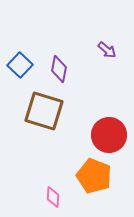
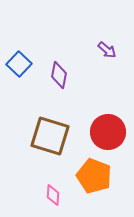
blue square: moved 1 px left, 1 px up
purple diamond: moved 6 px down
brown square: moved 6 px right, 25 px down
red circle: moved 1 px left, 3 px up
pink diamond: moved 2 px up
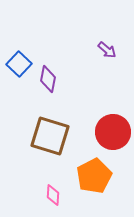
purple diamond: moved 11 px left, 4 px down
red circle: moved 5 px right
orange pentagon: rotated 24 degrees clockwise
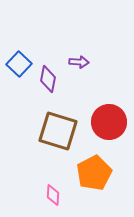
purple arrow: moved 28 px left, 12 px down; rotated 36 degrees counterclockwise
red circle: moved 4 px left, 10 px up
brown square: moved 8 px right, 5 px up
orange pentagon: moved 3 px up
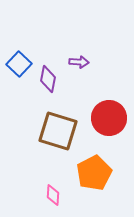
red circle: moved 4 px up
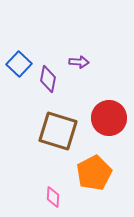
pink diamond: moved 2 px down
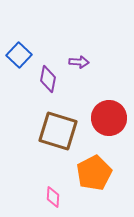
blue square: moved 9 px up
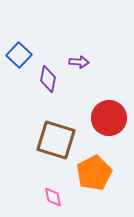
brown square: moved 2 px left, 9 px down
pink diamond: rotated 15 degrees counterclockwise
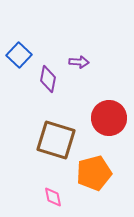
orange pentagon: rotated 12 degrees clockwise
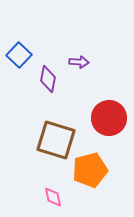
orange pentagon: moved 4 px left, 3 px up
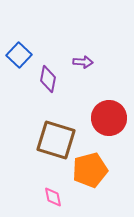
purple arrow: moved 4 px right
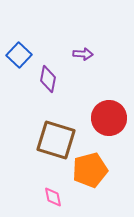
purple arrow: moved 8 px up
